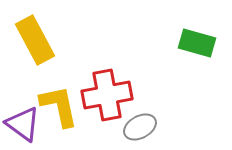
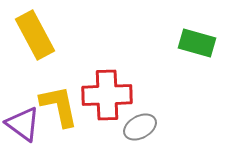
yellow rectangle: moved 5 px up
red cross: rotated 9 degrees clockwise
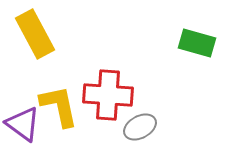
yellow rectangle: moved 1 px up
red cross: moved 1 px right; rotated 6 degrees clockwise
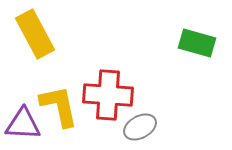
purple triangle: rotated 33 degrees counterclockwise
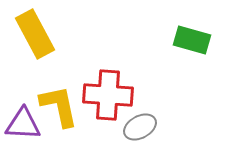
green rectangle: moved 5 px left, 3 px up
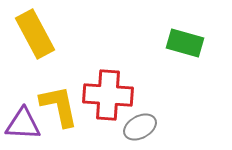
green rectangle: moved 7 px left, 3 px down
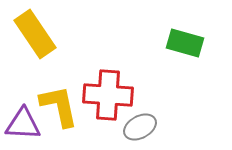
yellow rectangle: rotated 6 degrees counterclockwise
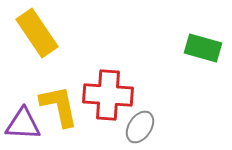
yellow rectangle: moved 2 px right, 1 px up
green rectangle: moved 18 px right, 5 px down
gray ellipse: rotated 28 degrees counterclockwise
